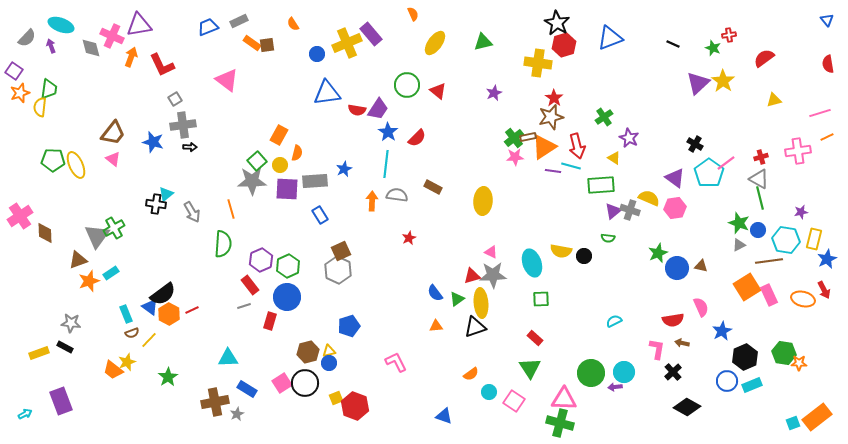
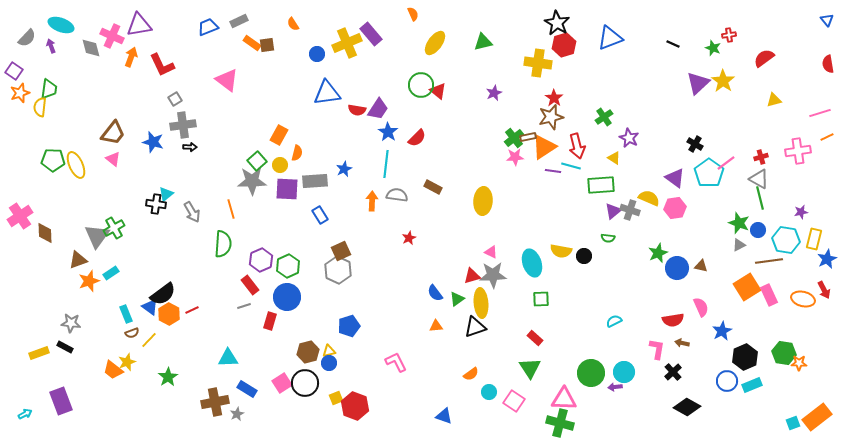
green circle at (407, 85): moved 14 px right
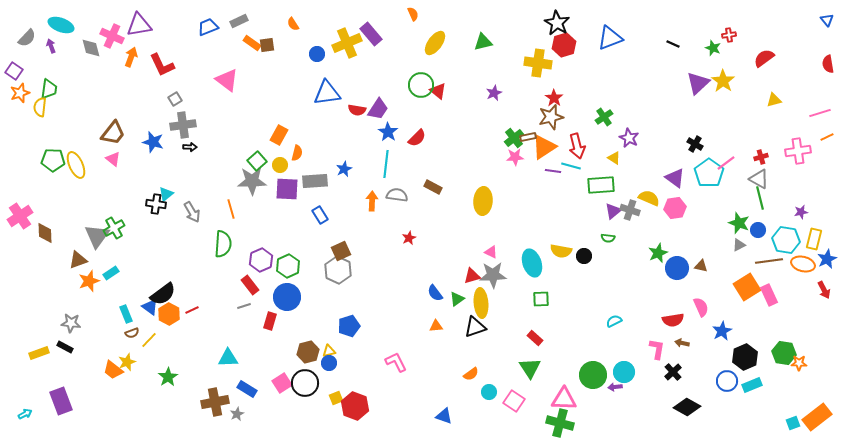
orange ellipse at (803, 299): moved 35 px up
green circle at (591, 373): moved 2 px right, 2 px down
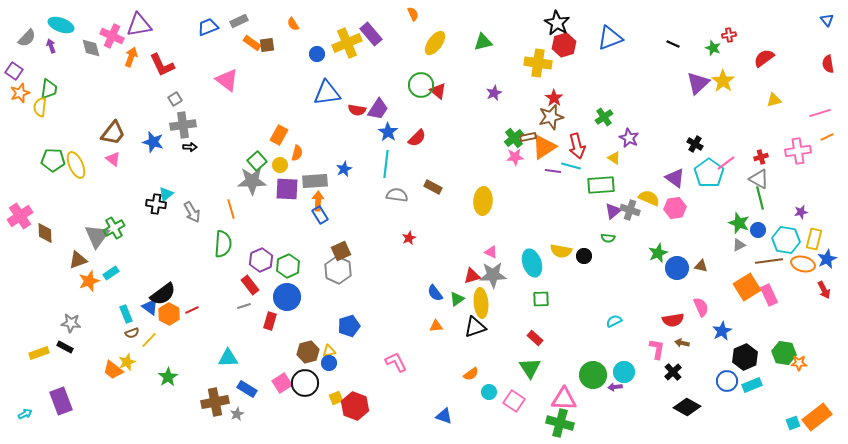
orange arrow at (372, 201): moved 54 px left
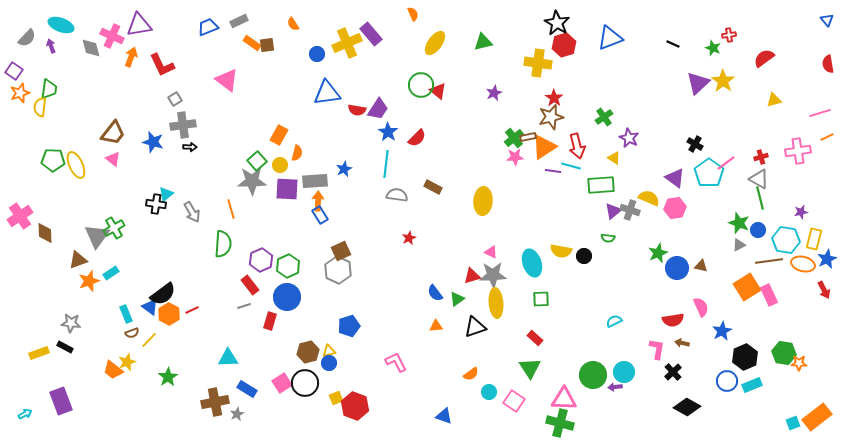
yellow ellipse at (481, 303): moved 15 px right
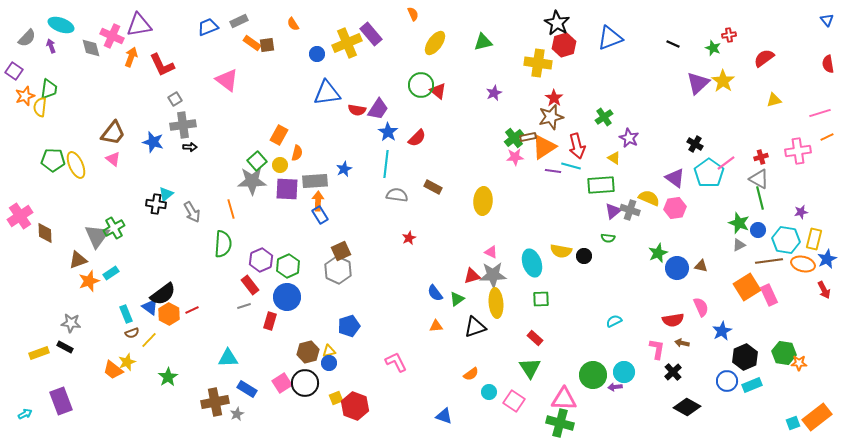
orange star at (20, 93): moved 5 px right, 3 px down
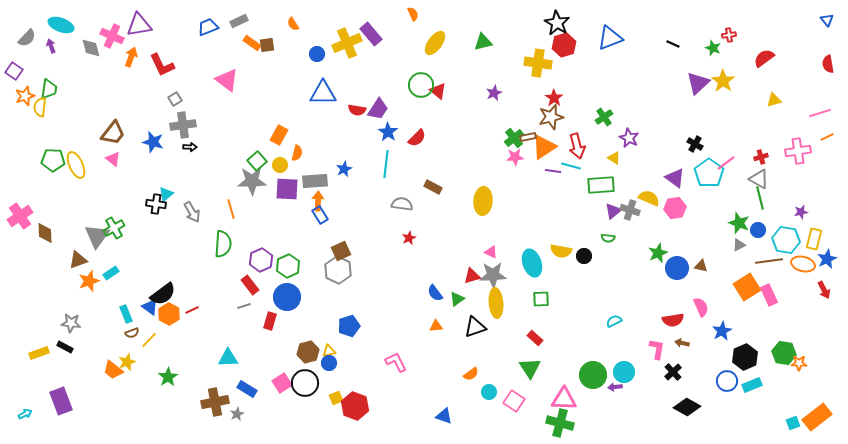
blue triangle at (327, 93): moved 4 px left; rotated 8 degrees clockwise
gray semicircle at (397, 195): moved 5 px right, 9 px down
